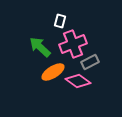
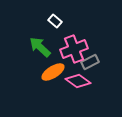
white rectangle: moved 5 px left; rotated 64 degrees counterclockwise
pink cross: moved 1 px right, 5 px down
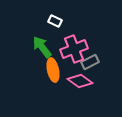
white rectangle: rotated 16 degrees counterclockwise
green arrow: moved 2 px right; rotated 10 degrees clockwise
orange ellipse: moved 2 px up; rotated 70 degrees counterclockwise
pink diamond: moved 2 px right
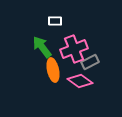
white rectangle: rotated 24 degrees counterclockwise
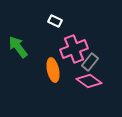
white rectangle: rotated 24 degrees clockwise
green arrow: moved 24 px left
gray rectangle: rotated 24 degrees counterclockwise
pink diamond: moved 9 px right
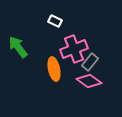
orange ellipse: moved 1 px right, 1 px up
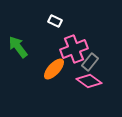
orange ellipse: rotated 55 degrees clockwise
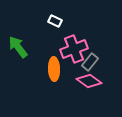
orange ellipse: rotated 45 degrees counterclockwise
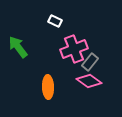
orange ellipse: moved 6 px left, 18 px down
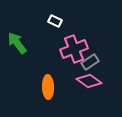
green arrow: moved 1 px left, 4 px up
gray rectangle: rotated 18 degrees clockwise
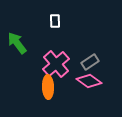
white rectangle: rotated 64 degrees clockwise
pink cross: moved 18 px left, 15 px down; rotated 20 degrees counterclockwise
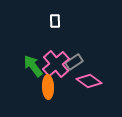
green arrow: moved 16 px right, 23 px down
gray rectangle: moved 16 px left
